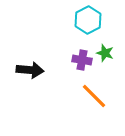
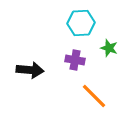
cyan hexagon: moved 7 px left, 3 px down; rotated 24 degrees clockwise
green star: moved 4 px right, 5 px up
purple cross: moved 7 px left
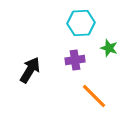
purple cross: rotated 18 degrees counterclockwise
black arrow: rotated 64 degrees counterclockwise
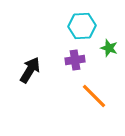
cyan hexagon: moved 1 px right, 3 px down
